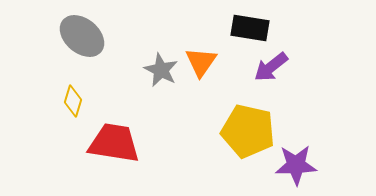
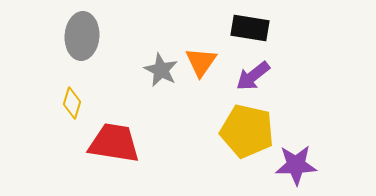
gray ellipse: rotated 54 degrees clockwise
purple arrow: moved 18 px left, 9 px down
yellow diamond: moved 1 px left, 2 px down
yellow pentagon: moved 1 px left
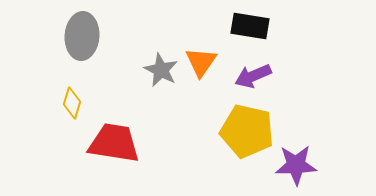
black rectangle: moved 2 px up
purple arrow: rotated 15 degrees clockwise
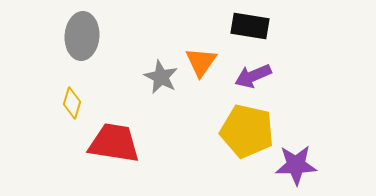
gray star: moved 7 px down
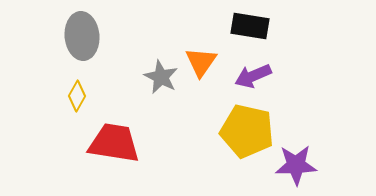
gray ellipse: rotated 9 degrees counterclockwise
yellow diamond: moved 5 px right, 7 px up; rotated 12 degrees clockwise
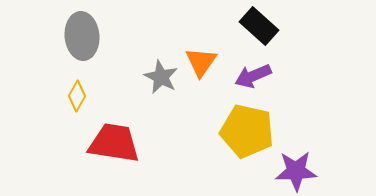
black rectangle: moved 9 px right; rotated 33 degrees clockwise
purple star: moved 6 px down
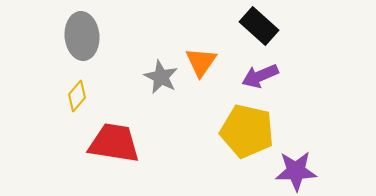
purple arrow: moved 7 px right
yellow diamond: rotated 12 degrees clockwise
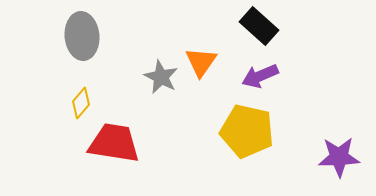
yellow diamond: moved 4 px right, 7 px down
purple star: moved 43 px right, 14 px up
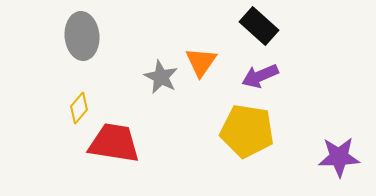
yellow diamond: moved 2 px left, 5 px down
yellow pentagon: rotated 4 degrees counterclockwise
